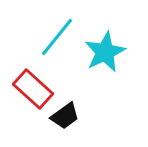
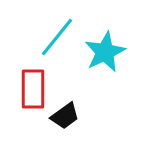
red rectangle: rotated 48 degrees clockwise
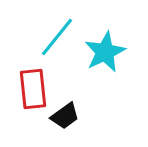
red rectangle: rotated 6 degrees counterclockwise
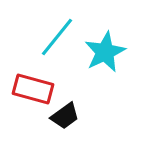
red rectangle: rotated 69 degrees counterclockwise
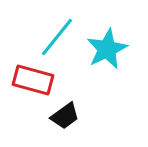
cyan star: moved 2 px right, 3 px up
red rectangle: moved 9 px up
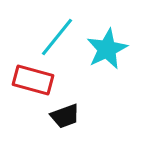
black trapezoid: rotated 16 degrees clockwise
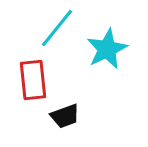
cyan line: moved 9 px up
red rectangle: rotated 69 degrees clockwise
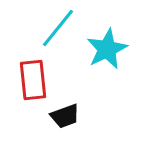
cyan line: moved 1 px right
